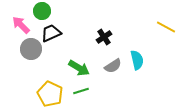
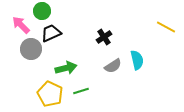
green arrow: moved 13 px left; rotated 45 degrees counterclockwise
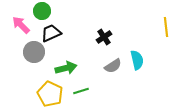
yellow line: rotated 54 degrees clockwise
gray circle: moved 3 px right, 3 px down
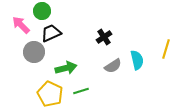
yellow line: moved 22 px down; rotated 24 degrees clockwise
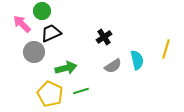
pink arrow: moved 1 px right, 1 px up
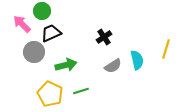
green arrow: moved 3 px up
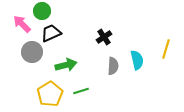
gray circle: moved 2 px left
gray semicircle: rotated 54 degrees counterclockwise
yellow pentagon: rotated 15 degrees clockwise
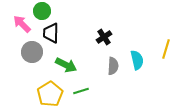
black trapezoid: rotated 65 degrees counterclockwise
green arrow: rotated 40 degrees clockwise
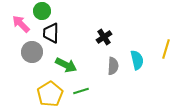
pink arrow: moved 1 px left
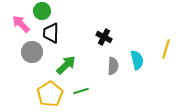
black cross: rotated 28 degrees counterclockwise
green arrow: rotated 70 degrees counterclockwise
